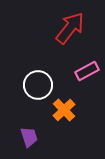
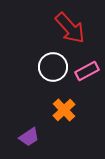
red arrow: rotated 100 degrees clockwise
white circle: moved 15 px right, 18 px up
purple trapezoid: rotated 75 degrees clockwise
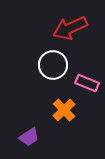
red arrow: rotated 108 degrees clockwise
white circle: moved 2 px up
pink rectangle: moved 12 px down; rotated 50 degrees clockwise
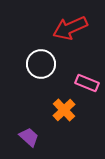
white circle: moved 12 px left, 1 px up
purple trapezoid: rotated 105 degrees counterclockwise
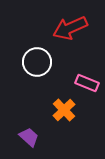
white circle: moved 4 px left, 2 px up
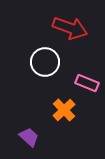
red arrow: rotated 136 degrees counterclockwise
white circle: moved 8 px right
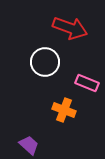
orange cross: rotated 25 degrees counterclockwise
purple trapezoid: moved 8 px down
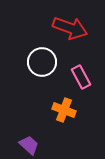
white circle: moved 3 px left
pink rectangle: moved 6 px left, 6 px up; rotated 40 degrees clockwise
